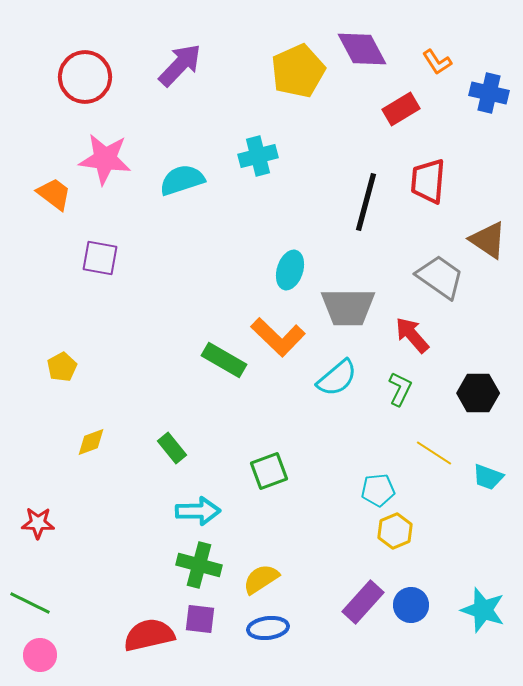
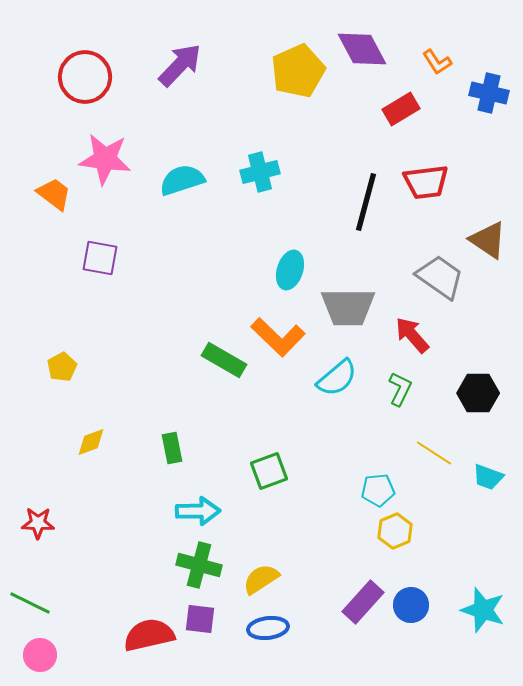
cyan cross at (258, 156): moved 2 px right, 16 px down
red trapezoid at (428, 181): moved 2 px left, 1 px down; rotated 102 degrees counterclockwise
green rectangle at (172, 448): rotated 28 degrees clockwise
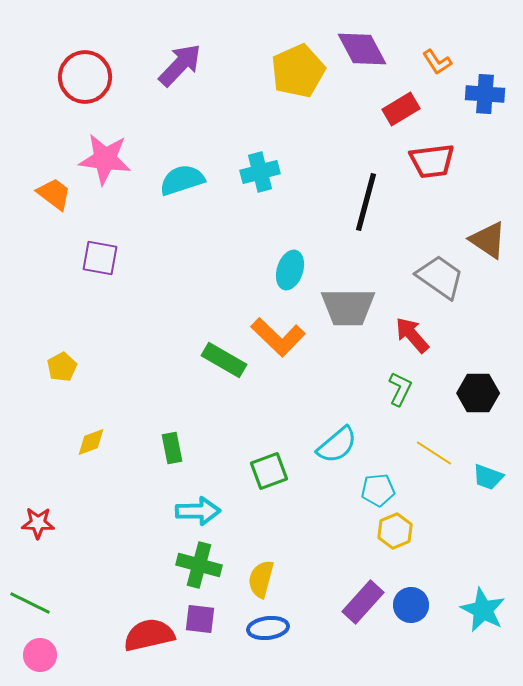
blue cross at (489, 93): moved 4 px left, 1 px down; rotated 9 degrees counterclockwise
red trapezoid at (426, 182): moved 6 px right, 21 px up
cyan semicircle at (337, 378): moved 67 px down
yellow semicircle at (261, 579): rotated 42 degrees counterclockwise
cyan star at (483, 610): rotated 9 degrees clockwise
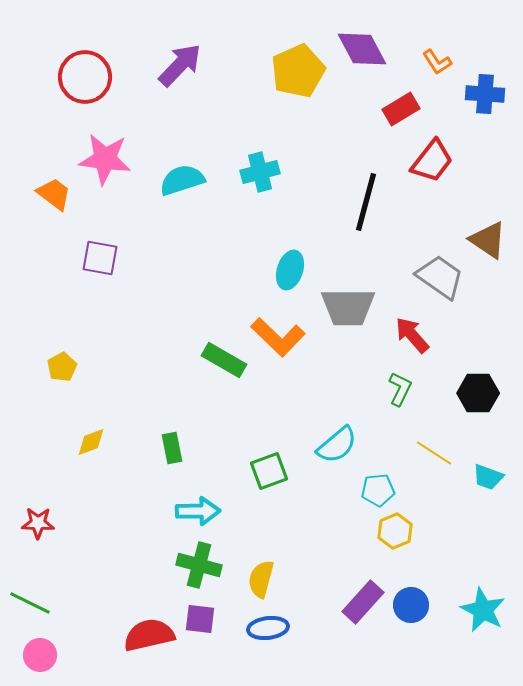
red trapezoid at (432, 161): rotated 45 degrees counterclockwise
